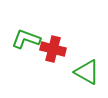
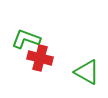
red cross: moved 13 px left, 9 px down
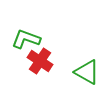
red cross: moved 3 px down; rotated 20 degrees clockwise
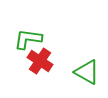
green L-shape: moved 2 px right; rotated 12 degrees counterclockwise
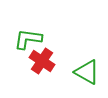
red cross: moved 2 px right
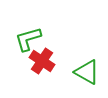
green L-shape: rotated 24 degrees counterclockwise
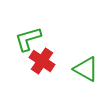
green triangle: moved 1 px left, 3 px up
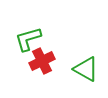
red cross: rotated 30 degrees clockwise
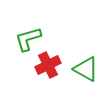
red cross: moved 6 px right, 4 px down
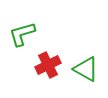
green L-shape: moved 6 px left, 5 px up
